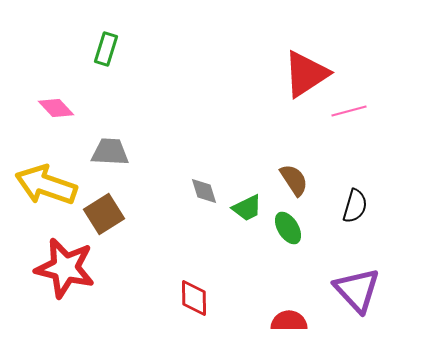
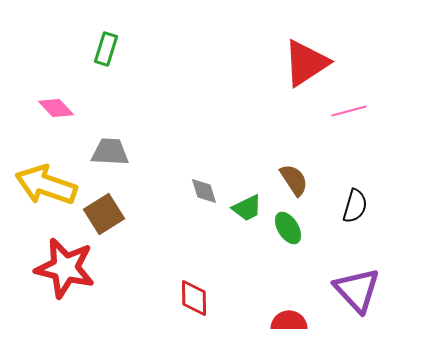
red triangle: moved 11 px up
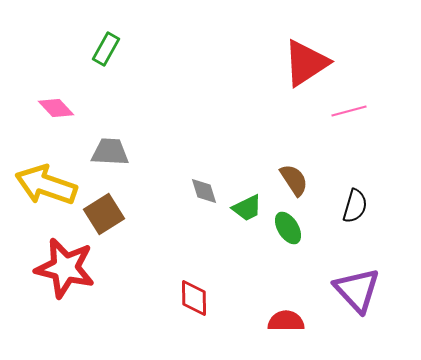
green rectangle: rotated 12 degrees clockwise
red semicircle: moved 3 px left
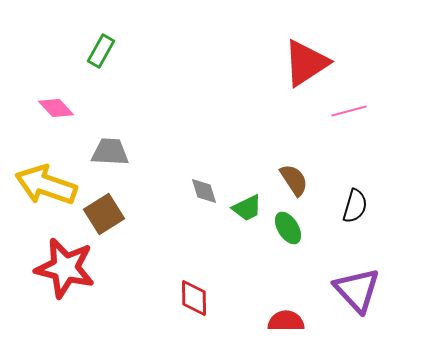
green rectangle: moved 5 px left, 2 px down
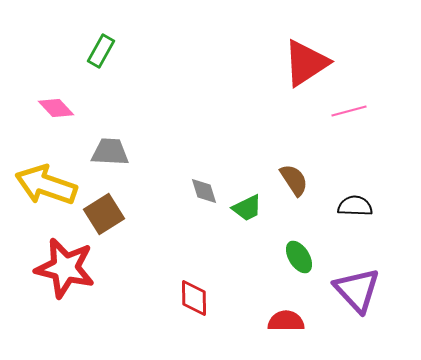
black semicircle: rotated 104 degrees counterclockwise
green ellipse: moved 11 px right, 29 px down
